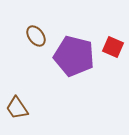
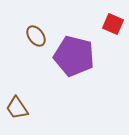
red square: moved 23 px up
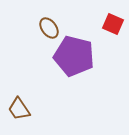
brown ellipse: moved 13 px right, 8 px up
brown trapezoid: moved 2 px right, 1 px down
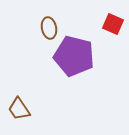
brown ellipse: rotated 25 degrees clockwise
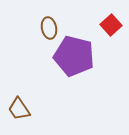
red square: moved 2 px left, 1 px down; rotated 25 degrees clockwise
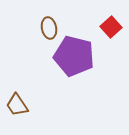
red square: moved 2 px down
brown trapezoid: moved 2 px left, 4 px up
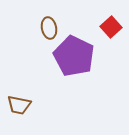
purple pentagon: rotated 12 degrees clockwise
brown trapezoid: moved 2 px right; rotated 45 degrees counterclockwise
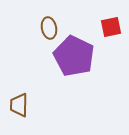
red square: rotated 30 degrees clockwise
brown trapezoid: rotated 80 degrees clockwise
